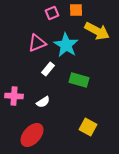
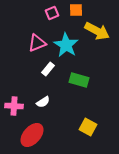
pink cross: moved 10 px down
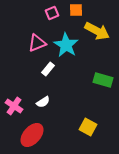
green rectangle: moved 24 px right
pink cross: rotated 30 degrees clockwise
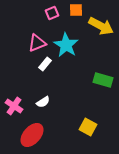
yellow arrow: moved 4 px right, 5 px up
white rectangle: moved 3 px left, 5 px up
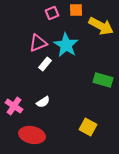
pink triangle: moved 1 px right
red ellipse: rotated 60 degrees clockwise
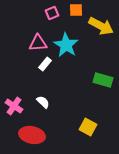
pink triangle: rotated 18 degrees clockwise
white semicircle: rotated 104 degrees counterclockwise
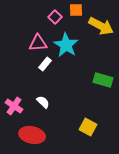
pink square: moved 3 px right, 4 px down; rotated 24 degrees counterclockwise
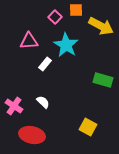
pink triangle: moved 9 px left, 2 px up
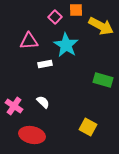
white rectangle: rotated 40 degrees clockwise
